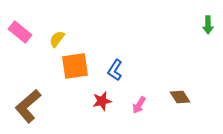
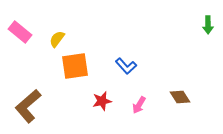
blue L-shape: moved 11 px right, 4 px up; rotated 75 degrees counterclockwise
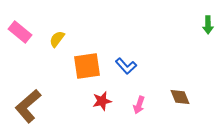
orange square: moved 12 px right
brown diamond: rotated 10 degrees clockwise
pink arrow: rotated 12 degrees counterclockwise
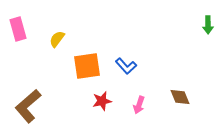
pink rectangle: moved 2 px left, 3 px up; rotated 35 degrees clockwise
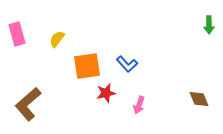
green arrow: moved 1 px right
pink rectangle: moved 1 px left, 5 px down
blue L-shape: moved 1 px right, 2 px up
brown diamond: moved 19 px right, 2 px down
red star: moved 4 px right, 8 px up
brown L-shape: moved 2 px up
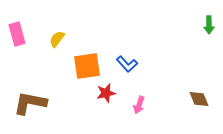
brown L-shape: moved 2 px right, 1 px up; rotated 52 degrees clockwise
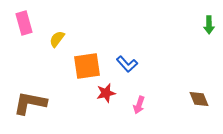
pink rectangle: moved 7 px right, 11 px up
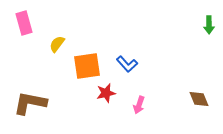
yellow semicircle: moved 5 px down
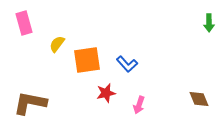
green arrow: moved 2 px up
orange square: moved 6 px up
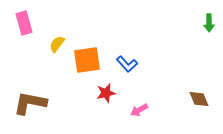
pink arrow: moved 5 px down; rotated 42 degrees clockwise
